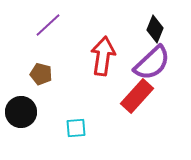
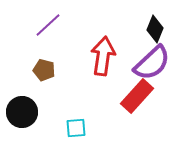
brown pentagon: moved 3 px right, 4 px up
black circle: moved 1 px right
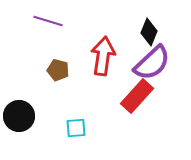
purple line: moved 4 px up; rotated 60 degrees clockwise
black diamond: moved 6 px left, 3 px down
brown pentagon: moved 14 px right
black circle: moved 3 px left, 4 px down
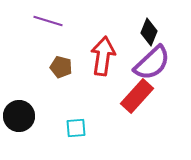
brown pentagon: moved 3 px right, 3 px up
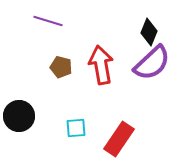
red arrow: moved 2 px left, 9 px down; rotated 18 degrees counterclockwise
red rectangle: moved 18 px left, 43 px down; rotated 8 degrees counterclockwise
